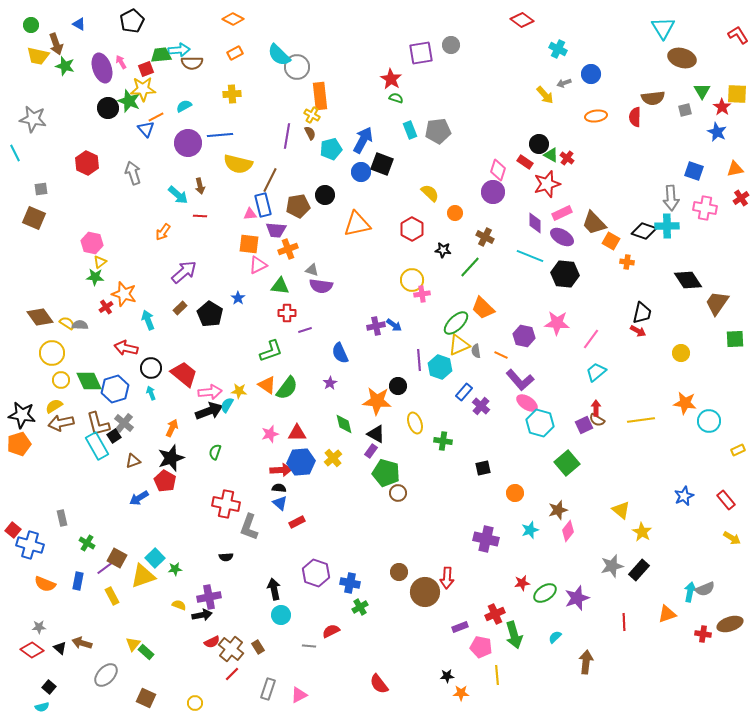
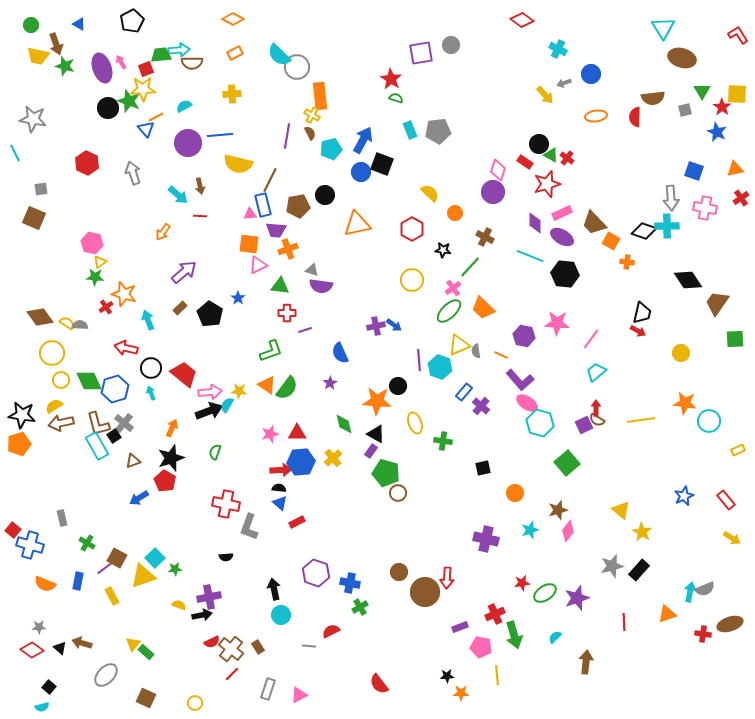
pink cross at (422, 294): moved 31 px right, 6 px up; rotated 28 degrees counterclockwise
green ellipse at (456, 323): moved 7 px left, 12 px up
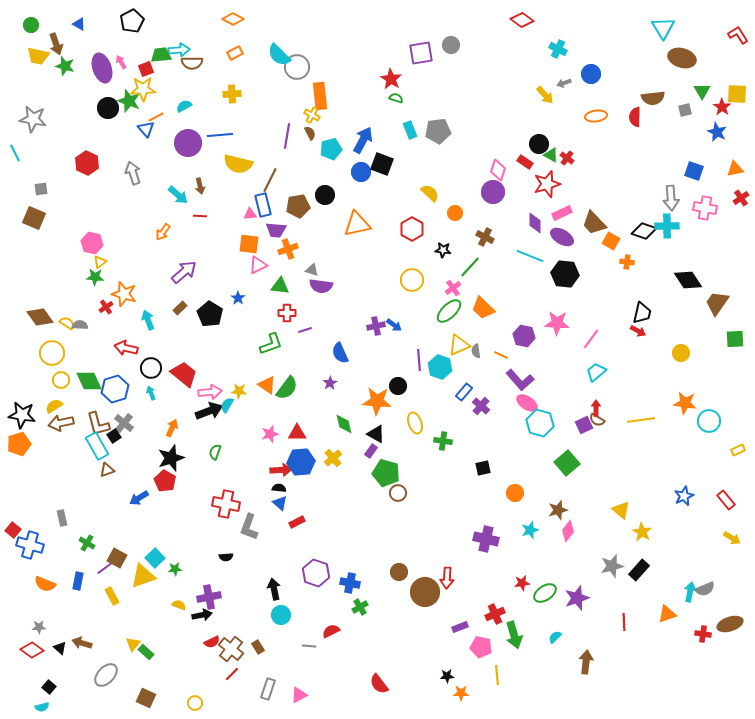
green L-shape at (271, 351): moved 7 px up
brown triangle at (133, 461): moved 26 px left, 9 px down
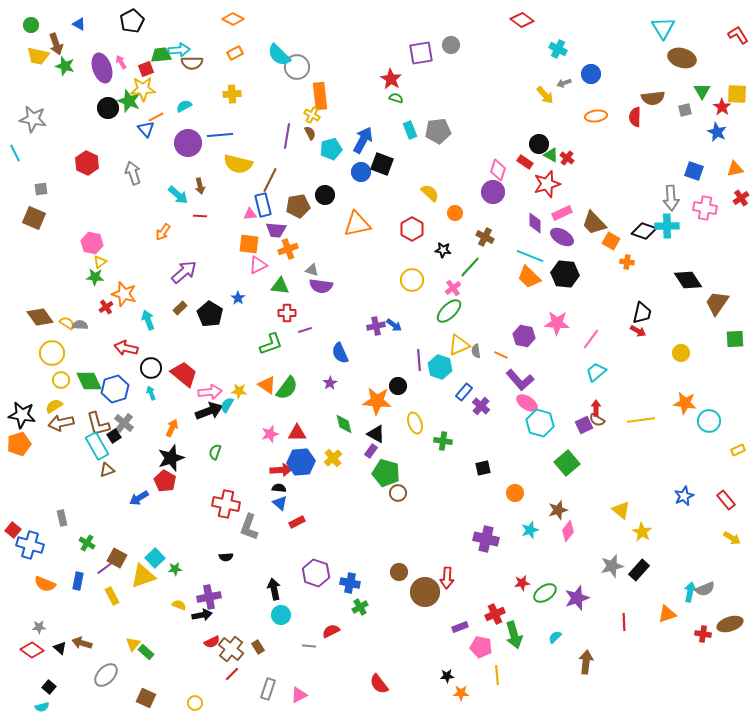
orange trapezoid at (483, 308): moved 46 px right, 31 px up
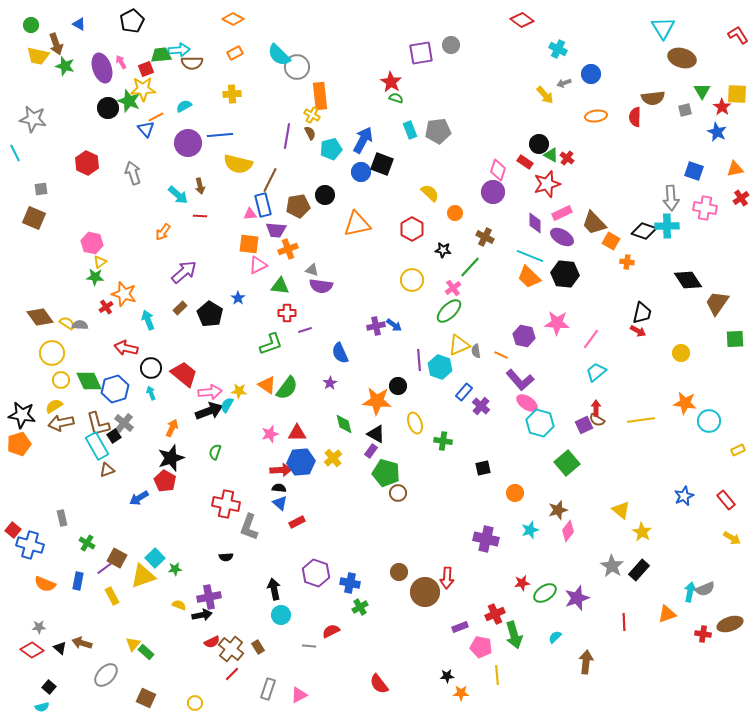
red star at (391, 79): moved 3 px down
gray star at (612, 566): rotated 25 degrees counterclockwise
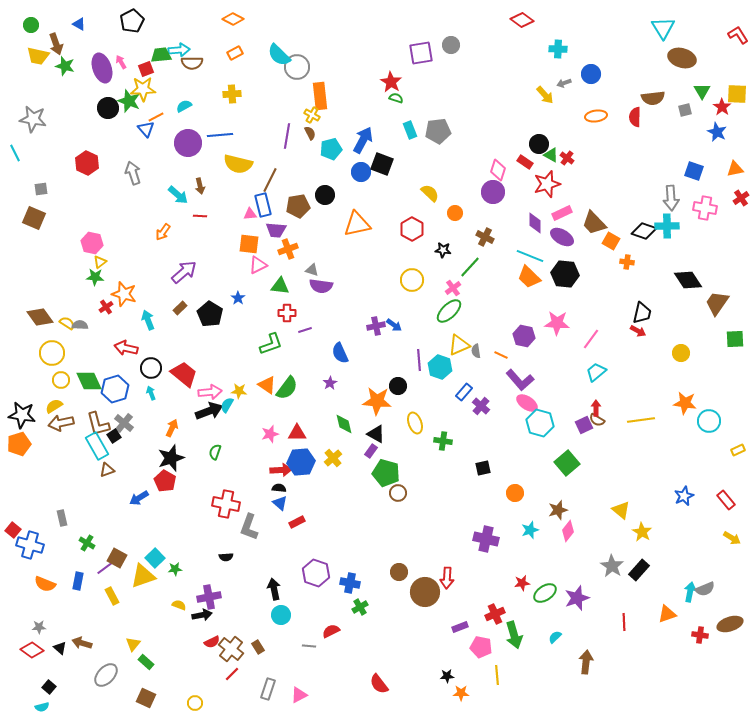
cyan cross at (558, 49): rotated 24 degrees counterclockwise
red cross at (703, 634): moved 3 px left, 1 px down
green rectangle at (146, 652): moved 10 px down
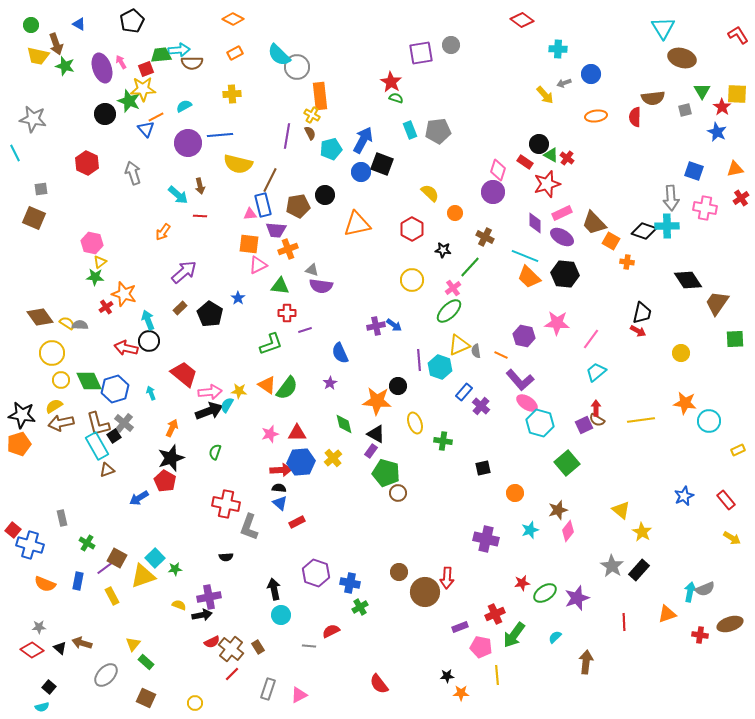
black circle at (108, 108): moved 3 px left, 6 px down
cyan line at (530, 256): moved 5 px left
black circle at (151, 368): moved 2 px left, 27 px up
green arrow at (514, 635): rotated 52 degrees clockwise
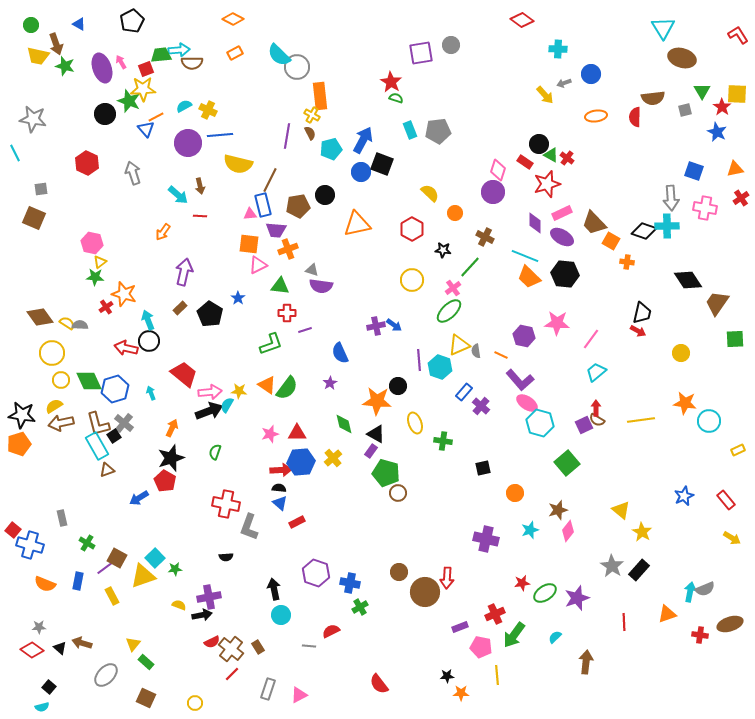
yellow cross at (232, 94): moved 24 px left, 16 px down; rotated 30 degrees clockwise
purple arrow at (184, 272): rotated 36 degrees counterclockwise
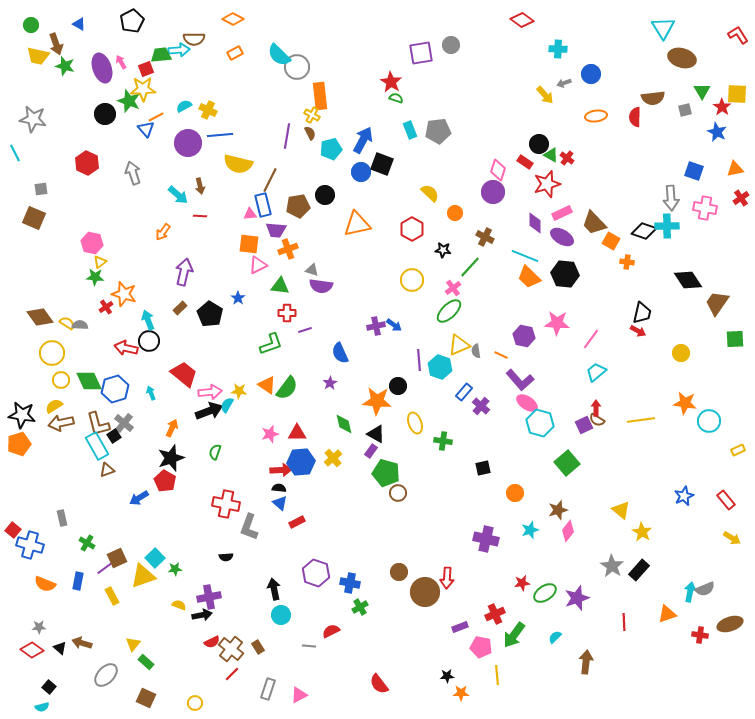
brown semicircle at (192, 63): moved 2 px right, 24 px up
brown square at (117, 558): rotated 36 degrees clockwise
